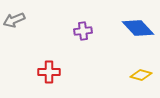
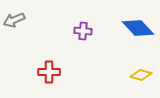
purple cross: rotated 12 degrees clockwise
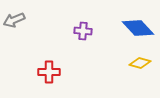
yellow diamond: moved 1 px left, 12 px up
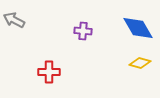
gray arrow: rotated 50 degrees clockwise
blue diamond: rotated 12 degrees clockwise
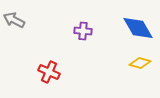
red cross: rotated 25 degrees clockwise
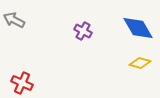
purple cross: rotated 24 degrees clockwise
red cross: moved 27 px left, 11 px down
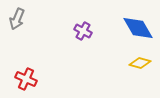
gray arrow: moved 3 px right, 1 px up; rotated 95 degrees counterclockwise
red cross: moved 4 px right, 4 px up
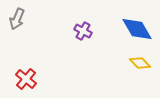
blue diamond: moved 1 px left, 1 px down
yellow diamond: rotated 30 degrees clockwise
red cross: rotated 15 degrees clockwise
